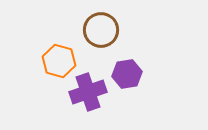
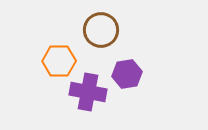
orange hexagon: rotated 16 degrees counterclockwise
purple cross: rotated 30 degrees clockwise
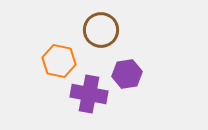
orange hexagon: rotated 12 degrees clockwise
purple cross: moved 1 px right, 2 px down
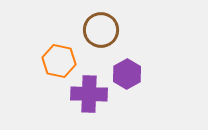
purple hexagon: rotated 20 degrees counterclockwise
purple cross: rotated 9 degrees counterclockwise
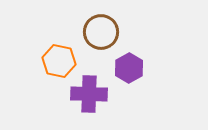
brown circle: moved 2 px down
purple hexagon: moved 2 px right, 6 px up
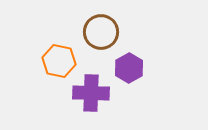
purple cross: moved 2 px right, 1 px up
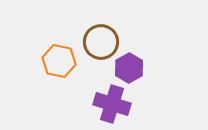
brown circle: moved 10 px down
purple cross: moved 21 px right, 11 px down; rotated 15 degrees clockwise
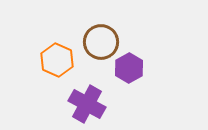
orange hexagon: moved 2 px left, 1 px up; rotated 12 degrees clockwise
purple cross: moved 25 px left; rotated 12 degrees clockwise
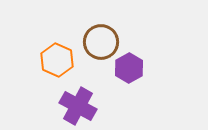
purple cross: moved 9 px left, 2 px down
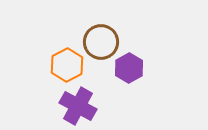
orange hexagon: moved 10 px right, 5 px down; rotated 8 degrees clockwise
